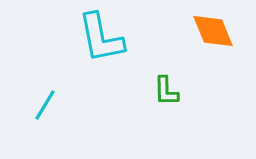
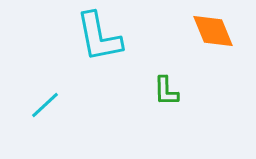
cyan L-shape: moved 2 px left, 1 px up
cyan line: rotated 16 degrees clockwise
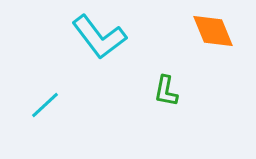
cyan L-shape: rotated 26 degrees counterclockwise
green L-shape: rotated 12 degrees clockwise
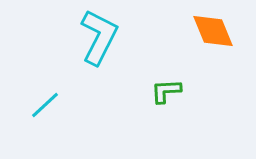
cyan L-shape: rotated 116 degrees counterclockwise
green L-shape: rotated 76 degrees clockwise
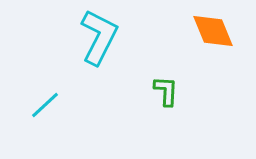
green L-shape: rotated 96 degrees clockwise
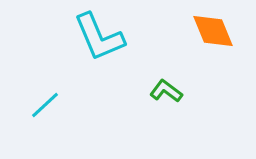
cyan L-shape: rotated 130 degrees clockwise
green L-shape: rotated 56 degrees counterclockwise
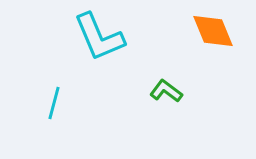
cyan line: moved 9 px right, 2 px up; rotated 32 degrees counterclockwise
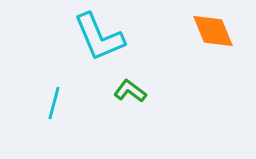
green L-shape: moved 36 px left
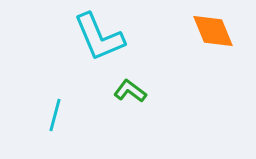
cyan line: moved 1 px right, 12 px down
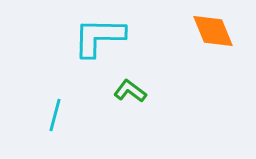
cyan L-shape: rotated 114 degrees clockwise
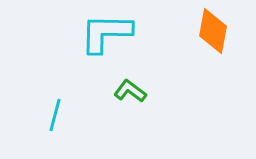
orange diamond: rotated 33 degrees clockwise
cyan L-shape: moved 7 px right, 4 px up
